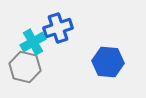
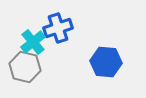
cyan cross: rotated 10 degrees counterclockwise
blue hexagon: moved 2 px left
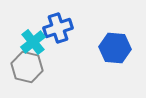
blue hexagon: moved 9 px right, 14 px up
gray hexagon: moved 2 px right
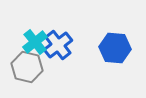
blue cross: moved 17 px down; rotated 20 degrees counterclockwise
cyan cross: moved 2 px right
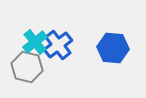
blue hexagon: moved 2 px left
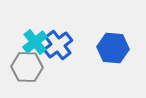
gray hexagon: rotated 12 degrees counterclockwise
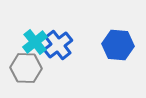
blue hexagon: moved 5 px right, 3 px up
gray hexagon: moved 1 px left, 1 px down
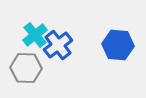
cyan cross: moved 7 px up
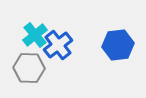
blue hexagon: rotated 12 degrees counterclockwise
gray hexagon: moved 3 px right
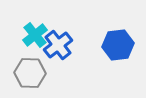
gray hexagon: moved 1 px right, 5 px down
